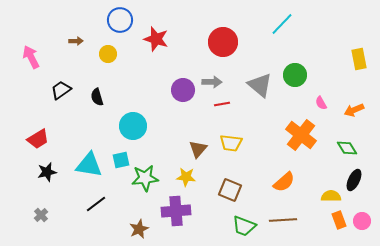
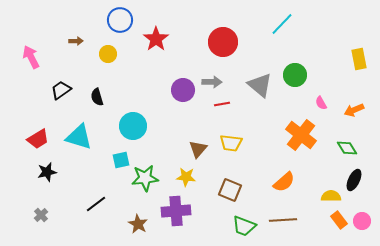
red star: rotated 20 degrees clockwise
cyan triangle: moved 10 px left, 28 px up; rotated 8 degrees clockwise
orange rectangle: rotated 18 degrees counterclockwise
brown star: moved 1 px left, 5 px up; rotated 18 degrees counterclockwise
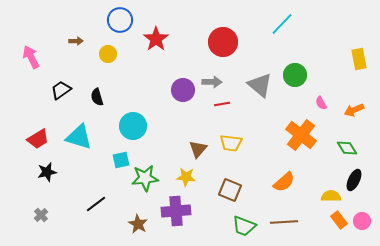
brown line: moved 1 px right, 2 px down
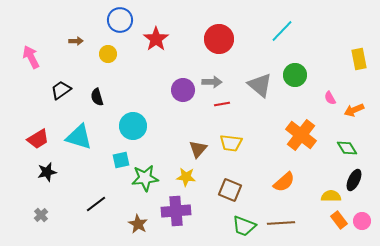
cyan line: moved 7 px down
red circle: moved 4 px left, 3 px up
pink semicircle: moved 9 px right, 5 px up
brown line: moved 3 px left, 1 px down
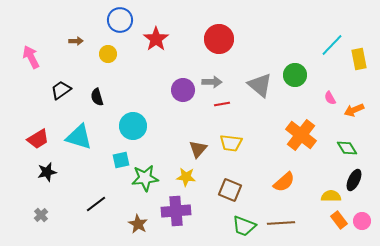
cyan line: moved 50 px right, 14 px down
